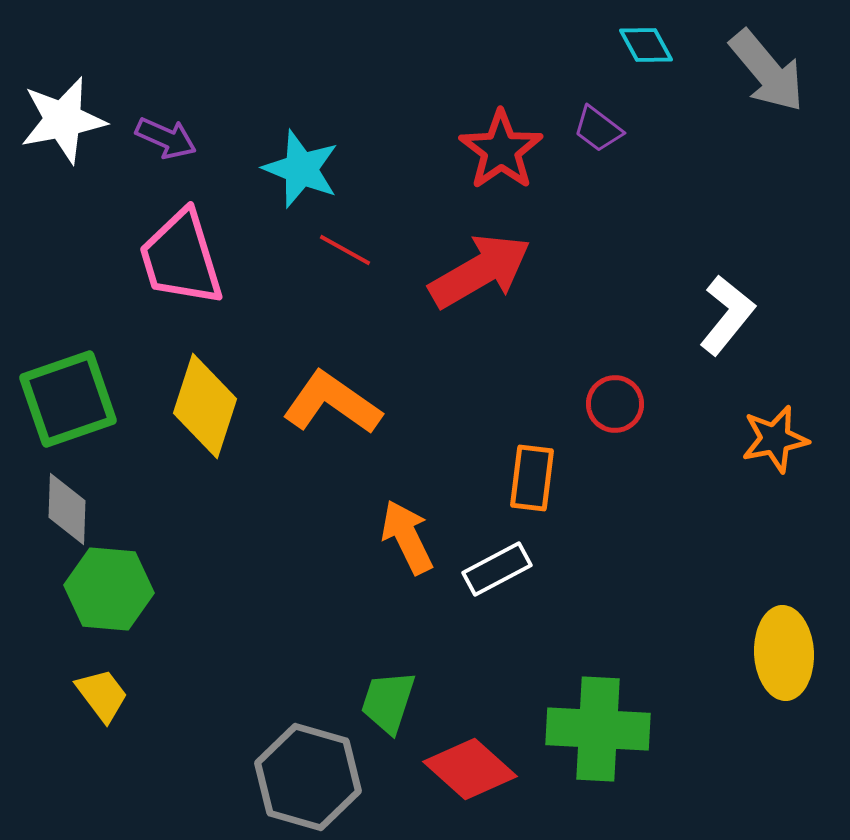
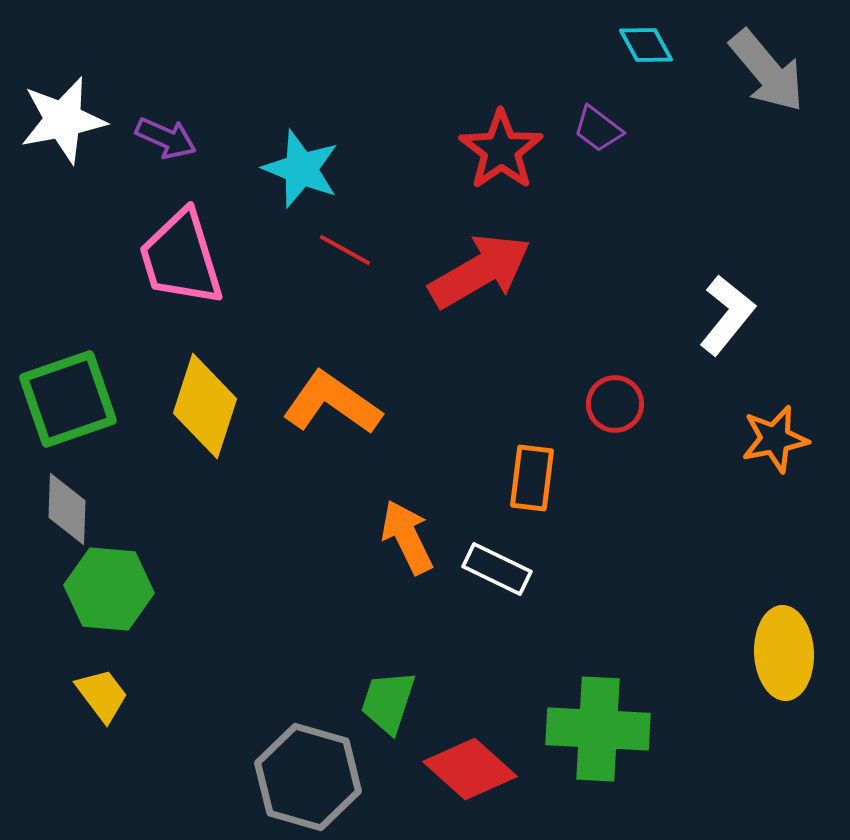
white rectangle: rotated 54 degrees clockwise
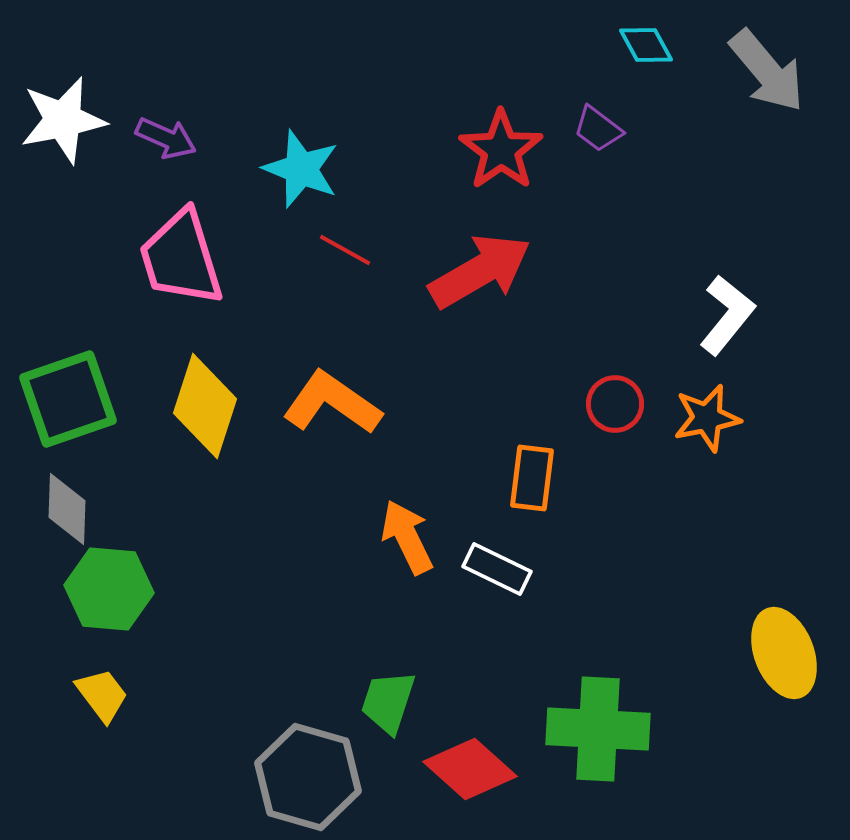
orange star: moved 68 px left, 21 px up
yellow ellipse: rotated 18 degrees counterclockwise
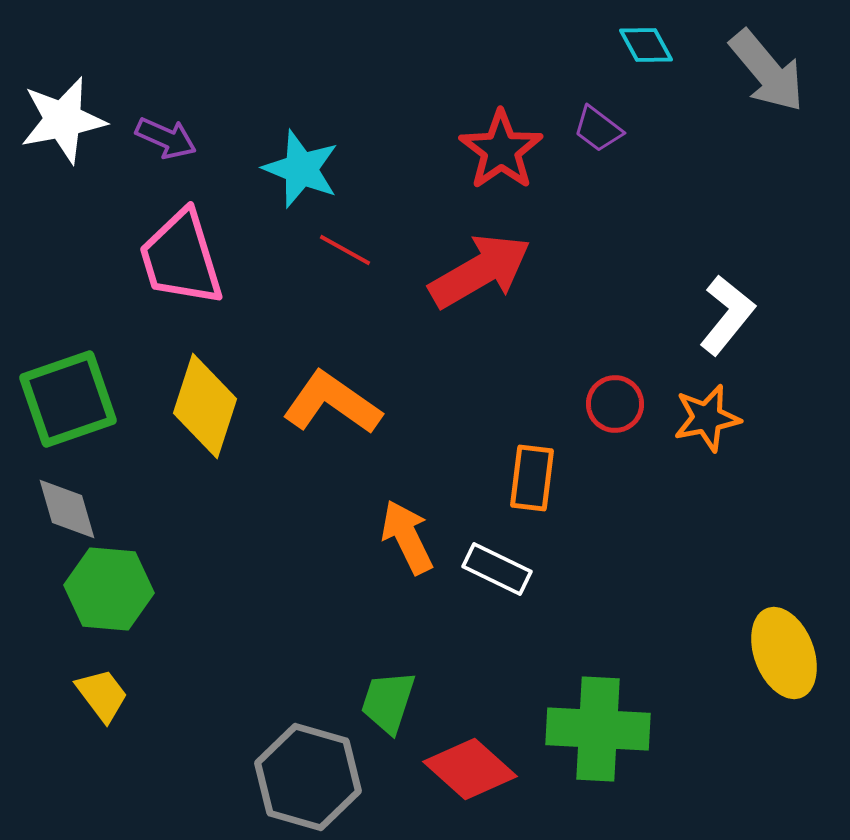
gray diamond: rotated 18 degrees counterclockwise
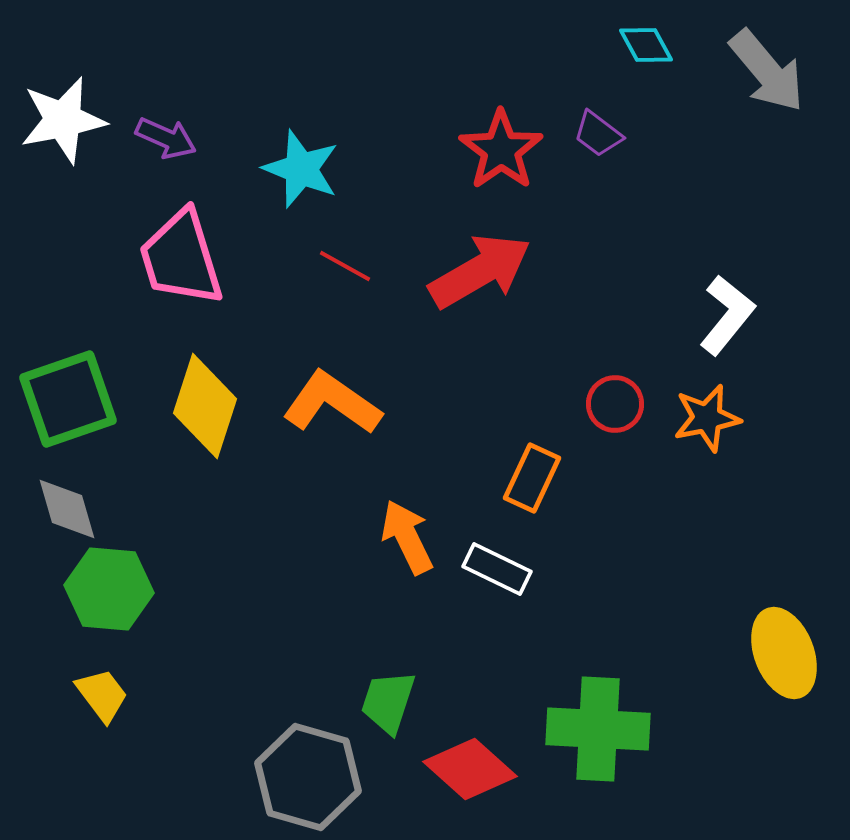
purple trapezoid: moved 5 px down
red line: moved 16 px down
orange rectangle: rotated 18 degrees clockwise
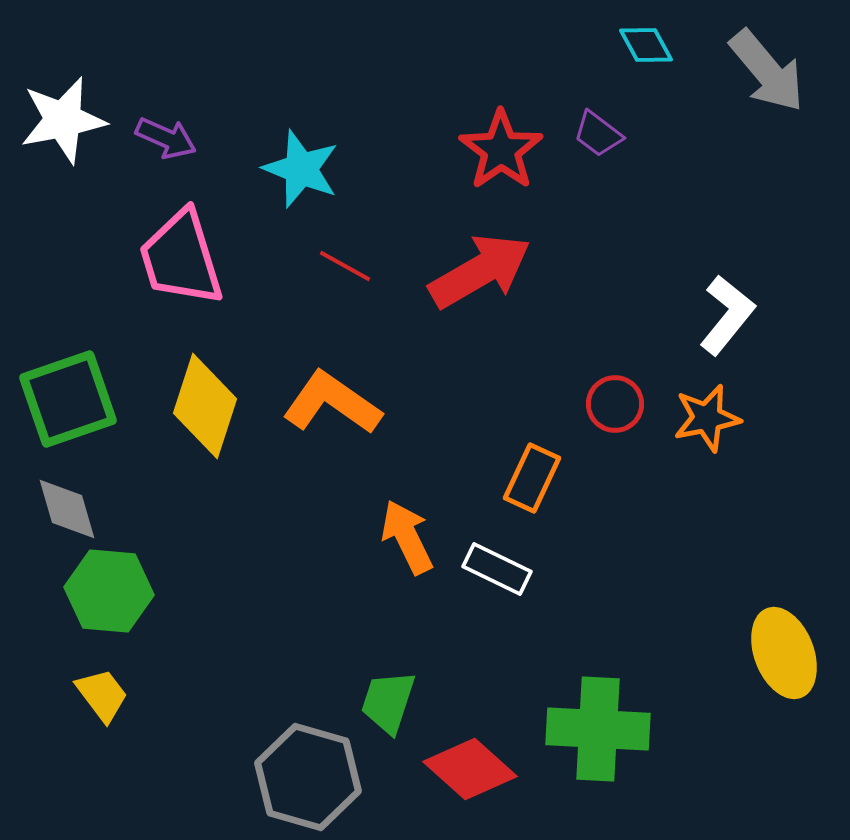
green hexagon: moved 2 px down
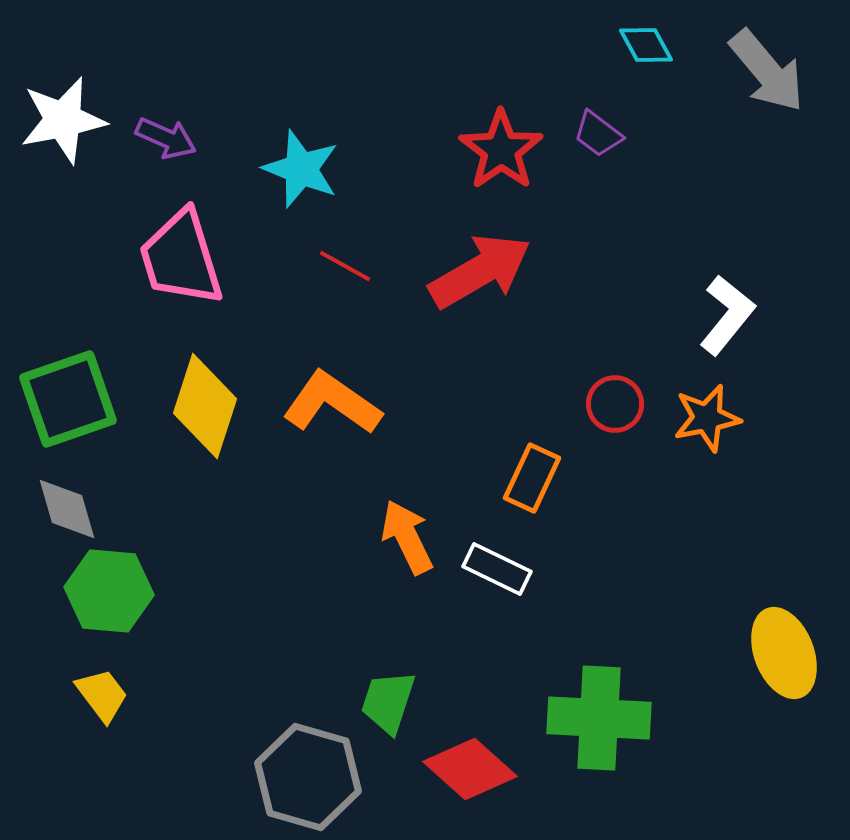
green cross: moved 1 px right, 11 px up
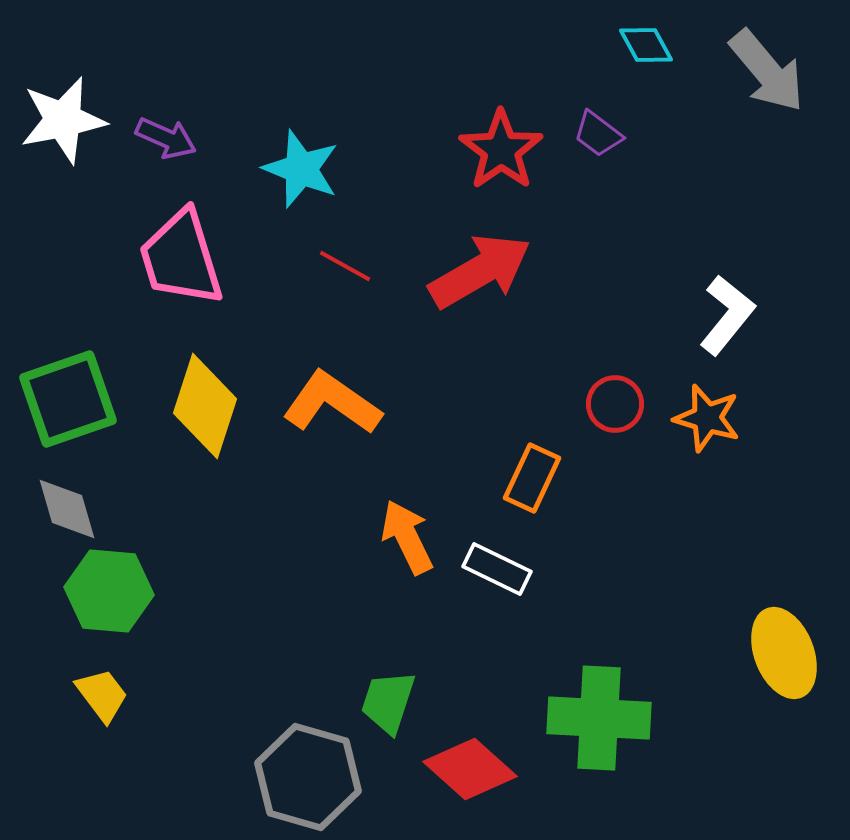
orange star: rotated 28 degrees clockwise
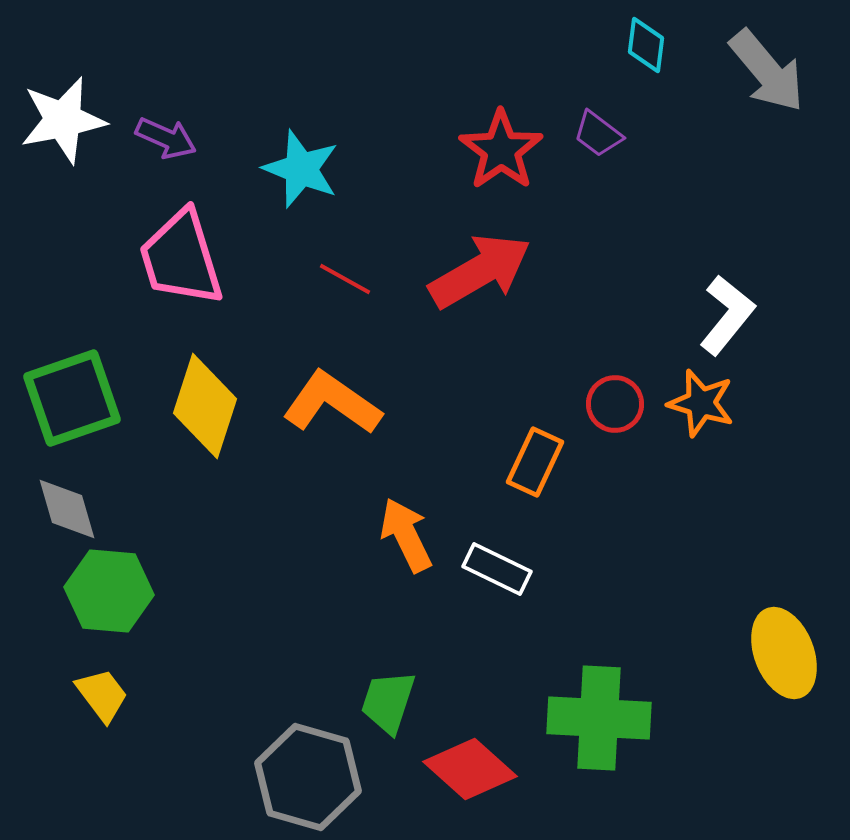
cyan diamond: rotated 36 degrees clockwise
red line: moved 13 px down
green square: moved 4 px right, 1 px up
orange star: moved 6 px left, 15 px up
orange rectangle: moved 3 px right, 16 px up
orange arrow: moved 1 px left, 2 px up
